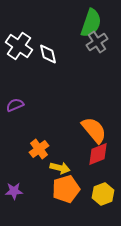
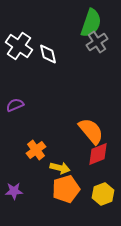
orange semicircle: moved 3 px left, 1 px down
orange cross: moved 3 px left, 1 px down
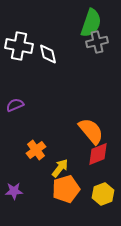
gray cross: rotated 20 degrees clockwise
white cross: rotated 24 degrees counterclockwise
yellow arrow: rotated 66 degrees counterclockwise
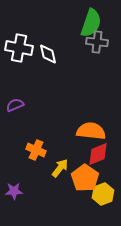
gray cross: rotated 20 degrees clockwise
white cross: moved 2 px down
orange semicircle: rotated 44 degrees counterclockwise
orange cross: rotated 30 degrees counterclockwise
orange pentagon: moved 19 px right, 11 px up; rotated 20 degrees counterclockwise
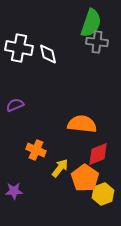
orange semicircle: moved 9 px left, 7 px up
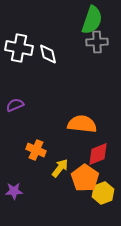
green semicircle: moved 1 px right, 3 px up
gray cross: rotated 10 degrees counterclockwise
yellow hexagon: moved 1 px up
